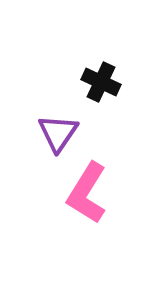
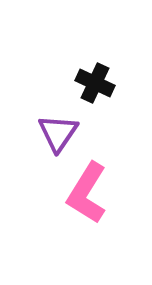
black cross: moved 6 px left, 1 px down
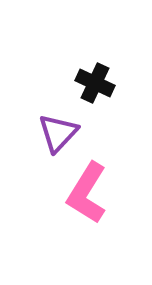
purple triangle: rotated 9 degrees clockwise
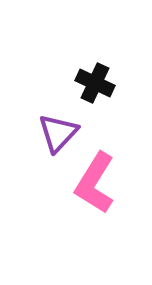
pink L-shape: moved 8 px right, 10 px up
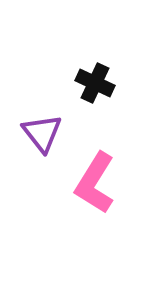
purple triangle: moved 16 px left; rotated 21 degrees counterclockwise
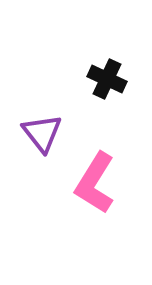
black cross: moved 12 px right, 4 px up
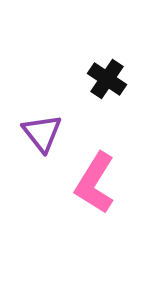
black cross: rotated 9 degrees clockwise
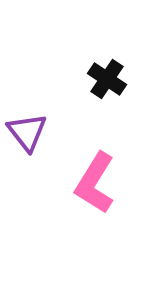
purple triangle: moved 15 px left, 1 px up
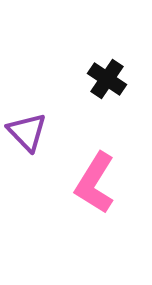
purple triangle: rotated 6 degrees counterclockwise
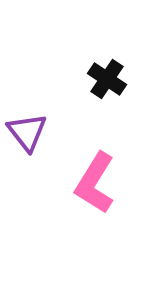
purple triangle: rotated 6 degrees clockwise
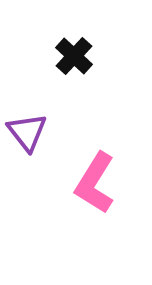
black cross: moved 33 px left, 23 px up; rotated 9 degrees clockwise
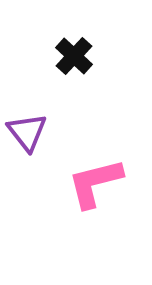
pink L-shape: rotated 44 degrees clockwise
